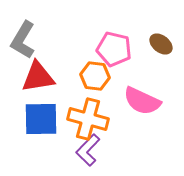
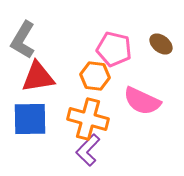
blue square: moved 11 px left
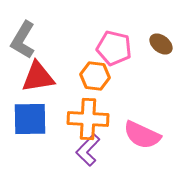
pink pentagon: moved 1 px up
pink semicircle: moved 34 px down
orange cross: rotated 12 degrees counterclockwise
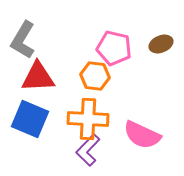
brown ellipse: rotated 60 degrees counterclockwise
red triangle: rotated 6 degrees clockwise
blue square: rotated 24 degrees clockwise
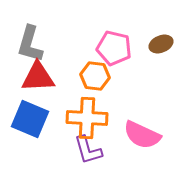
gray L-shape: moved 7 px right, 4 px down; rotated 15 degrees counterclockwise
orange cross: moved 1 px left, 1 px up
purple L-shape: rotated 60 degrees counterclockwise
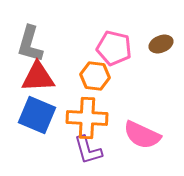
blue square: moved 7 px right, 4 px up
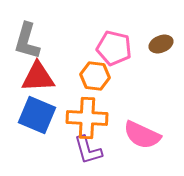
gray L-shape: moved 3 px left, 3 px up
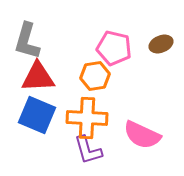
orange hexagon: rotated 16 degrees counterclockwise
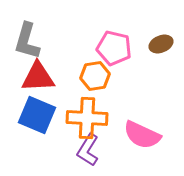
purple L-shape: rotated 48 degrees clockwise
